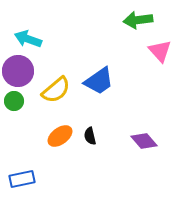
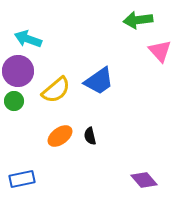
purple diamond: moved 39 px down
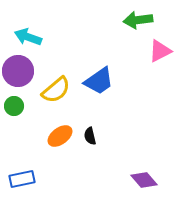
cyan arrow: moved 2 px up
pink triangle: rotated 45 degrees clockwise
green circle: moved 5 px down
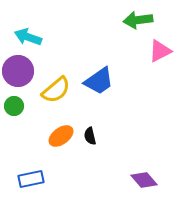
orange ellipse: moved 1 px right
blue rectangle: moved 9 px right
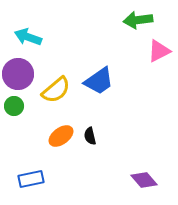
pink triangle: moved 1 px left
purple circle: moved 3 px down
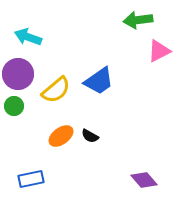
black semicircle: rotated 48 degrees counterclockwise
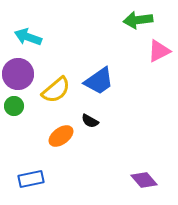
black semicircle: moved 15 px up
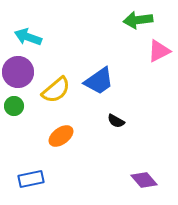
purple circle: moved 2 px up
black semicircle: moved 26 px right
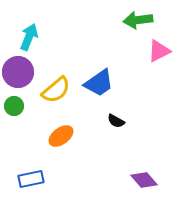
cyan arrow: moved 1 px right; rotated 92 degrees clockwise
blue trapezoid: moved 2 px down
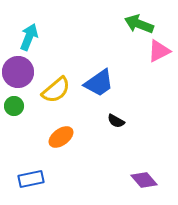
green arrow: moved 1 px right, 4 px down; rotated 28 degrees clockwise
orange ellipse: moved 1 px down
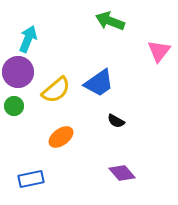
green arrow: moved 29 px left, 3 px up
cyan arrow: moved 1 px left, 2 px down
pink triangle: rotated 25 degrees counterclockwise
purple diamond: moved 22 px left, 7 px up
